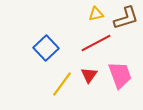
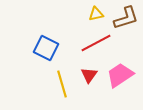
blue square: rotated 20 degrees counterclockwise
pink trapezoid: rotated 104 degrees counterclockwise
yellow line: rotated 52 degrees counterclockwise
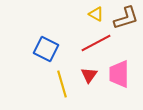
yellow triangle: rotated 42 degrees clockwise
blue square: moved 1 px down
pink trapezoid: moved 1 px left, 1 px up; rotated 56 degrees counterclockwise
